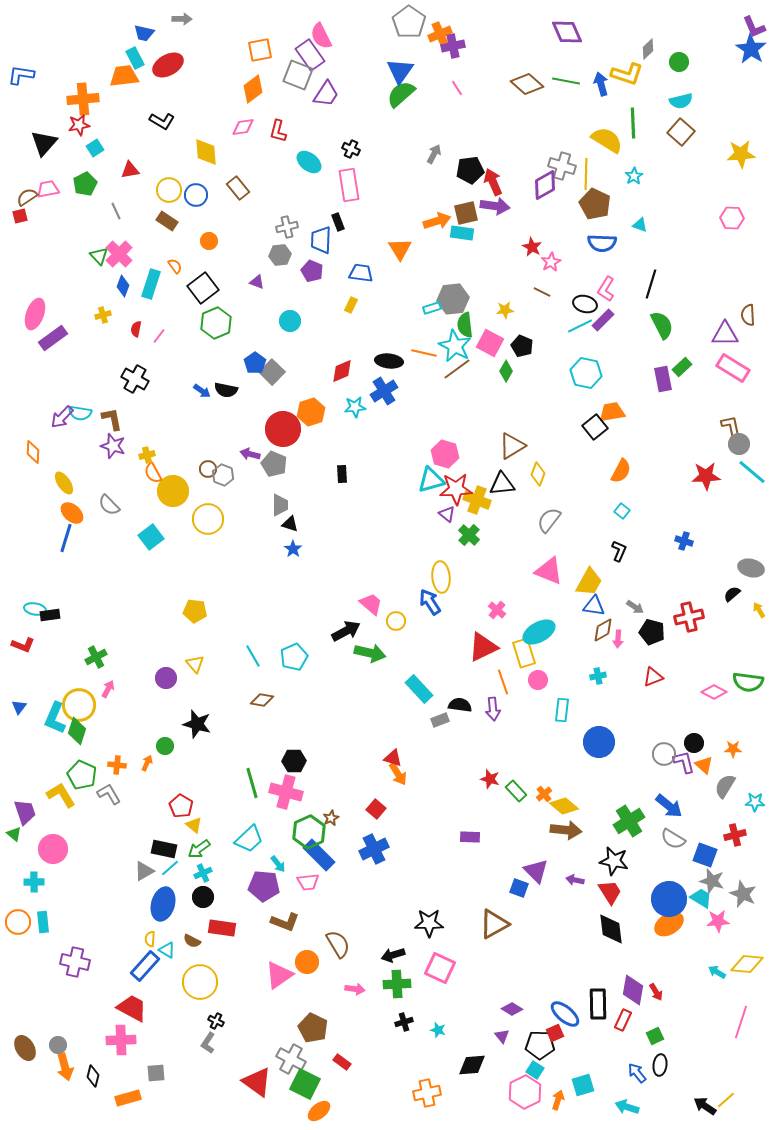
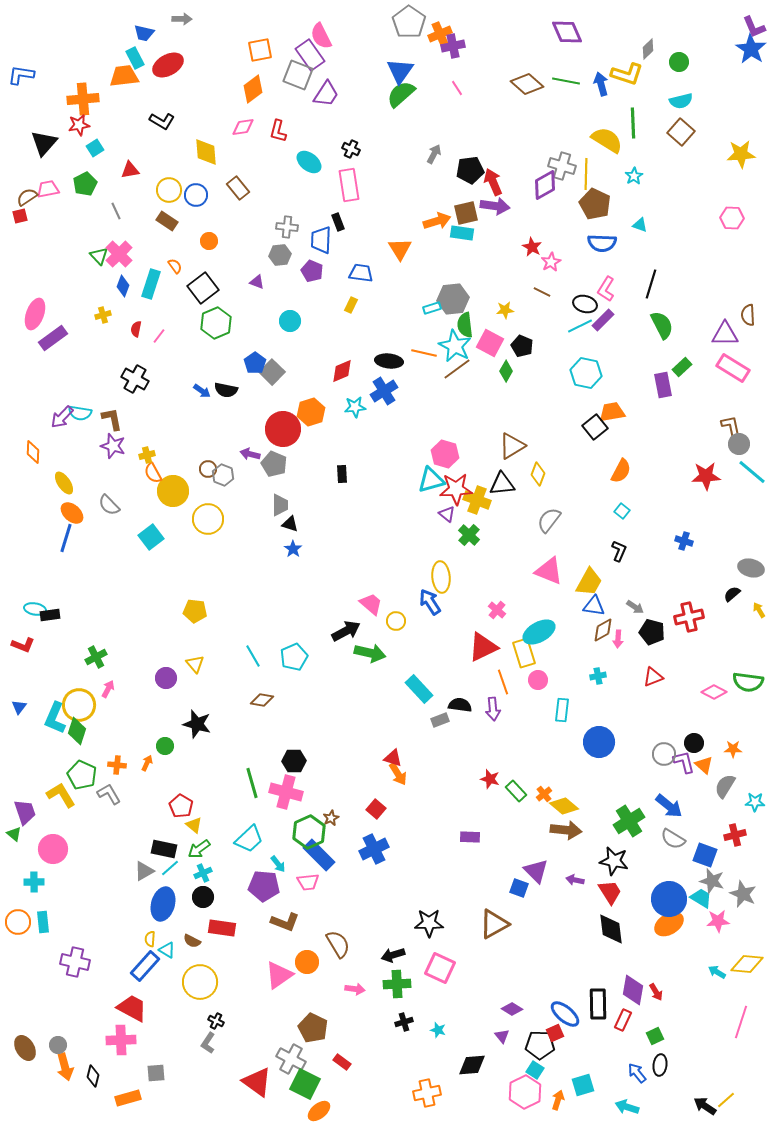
gray cross at (287, 227): rotated 20 degrees clockwise
purple rectangle at (663, 379): moved 6 px down
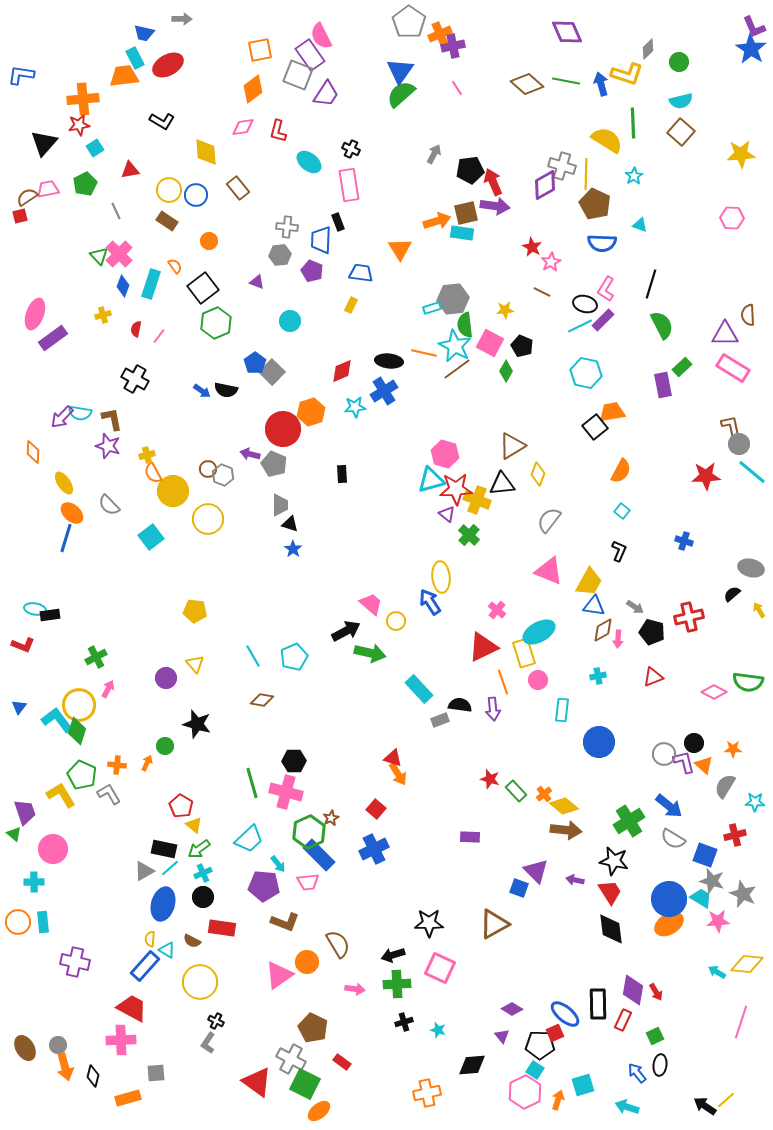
purple star at (113, 446): moved 5 px left
cyan L-shape at (55, 718): moved 2 px right, 2 px down; rotated 120 degrees clockwise
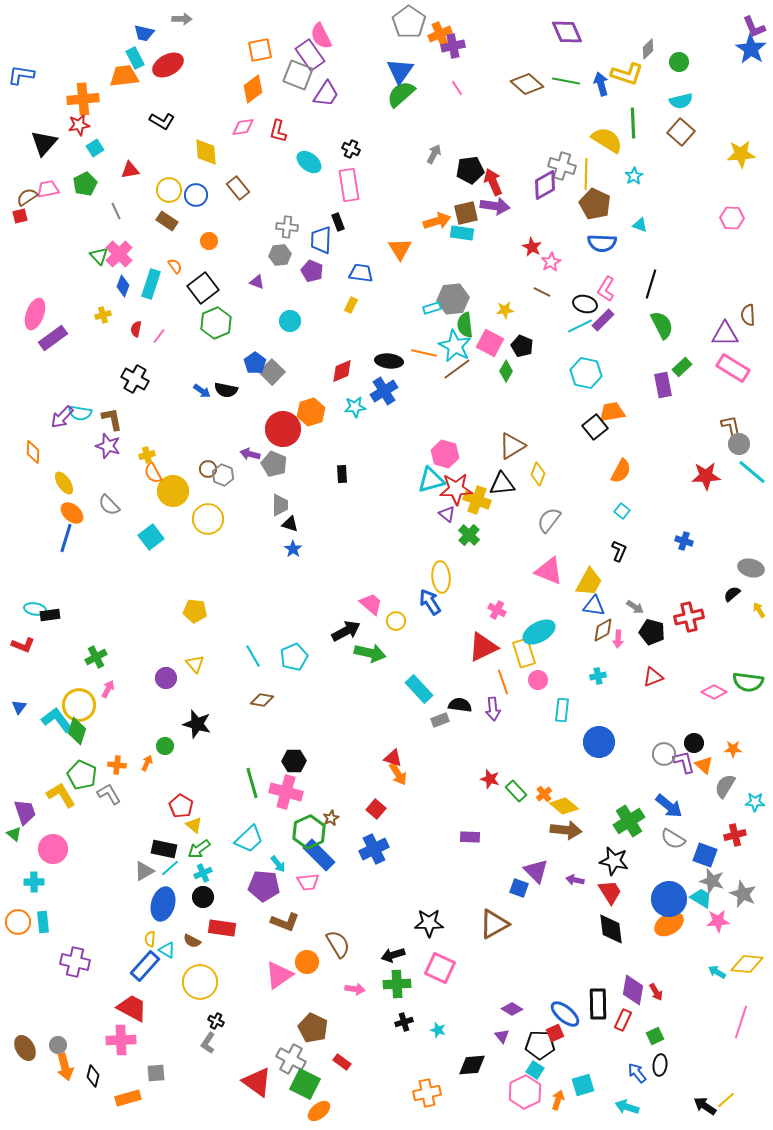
pink cross at (497, 610): rotated 12 degrees counterclockwise
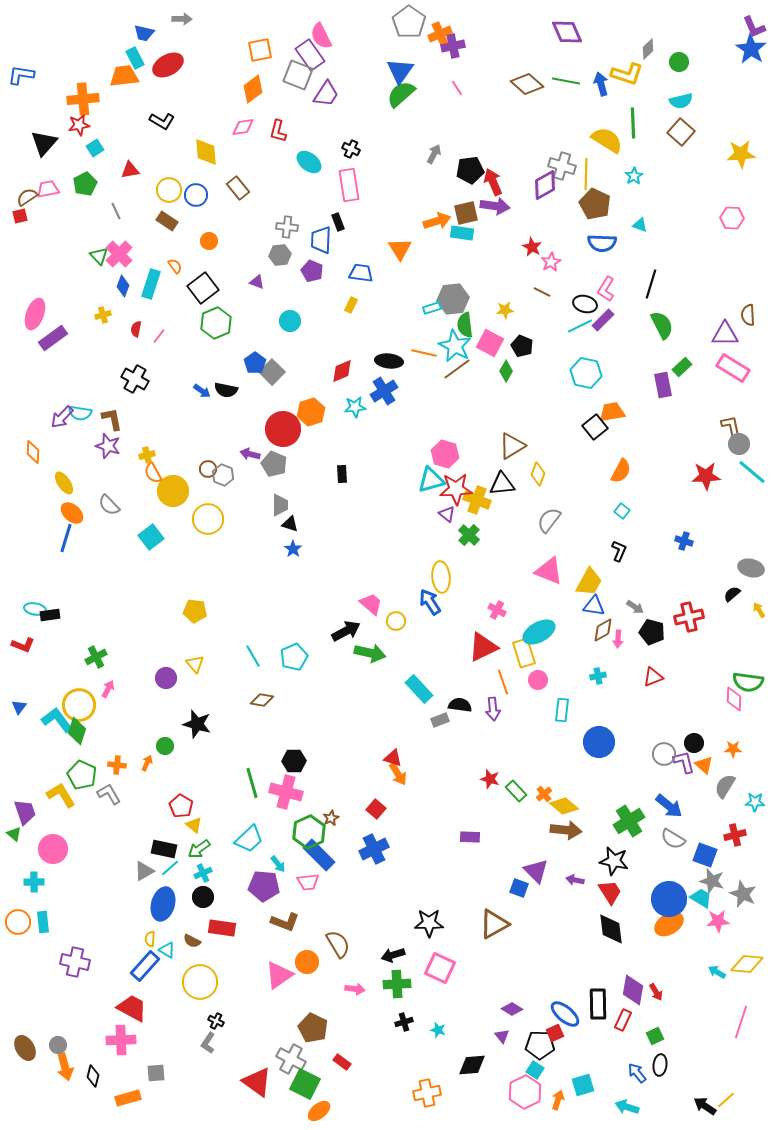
pink diamond at (714, 692): moved 20 px right, 7 px down; rotated 65 degrees clockwise
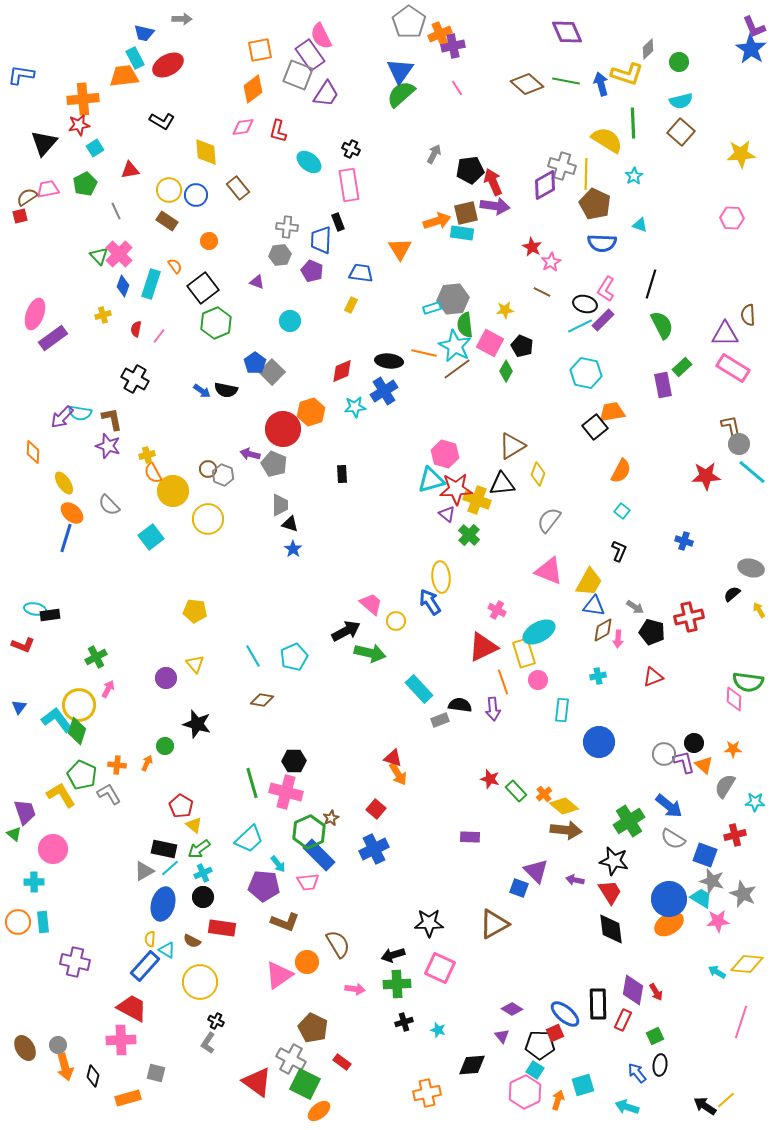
gray square at (156, 1073): rotated 18 degrees clockwise
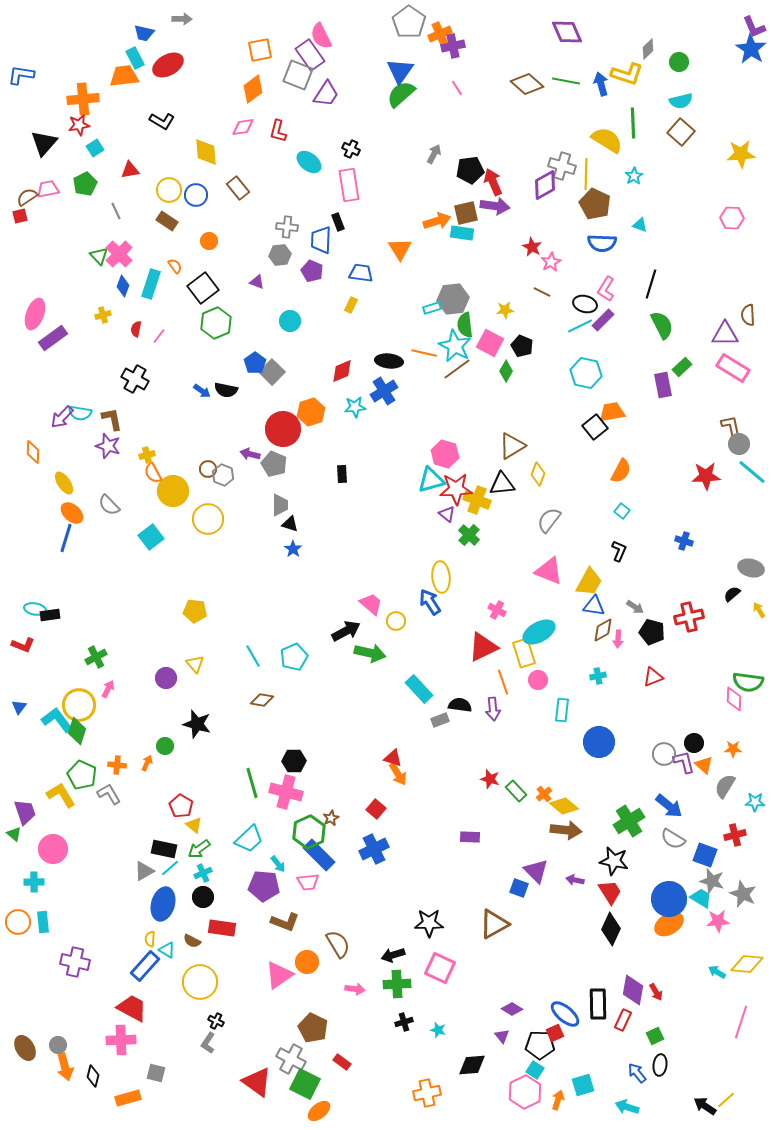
black diamond at (611, 929): rotated 32 degrees clockwise
